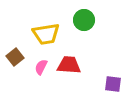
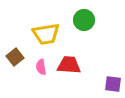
pink semicircle: rotated 35 degrees counterclockwise
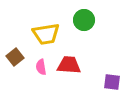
purple square: moved 1 px left, 2 px up
